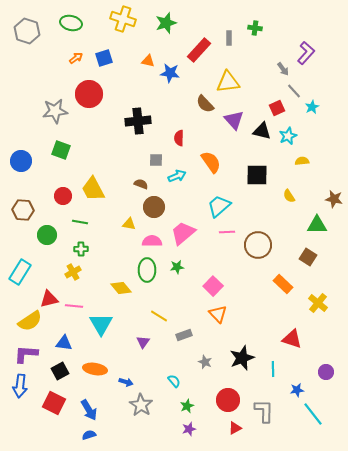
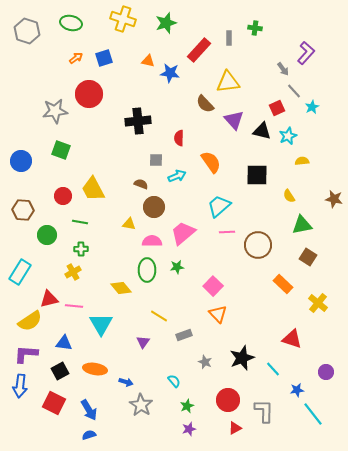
green triangle at (317, 225): moved 15 px left; rotated 10 degrees counterclockwise
cyan line at (273, 369): rotated 42 degrees counterclockwise
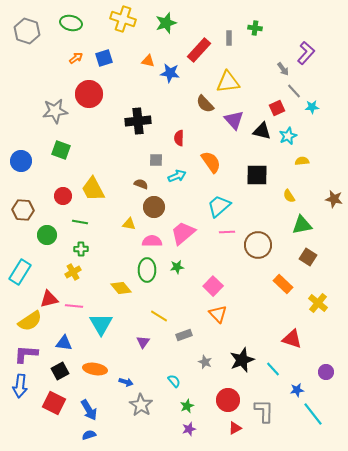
cyan star at (312, 107): rotated 24 degrees clockwise
black star at (242, 358): moved 2 px down
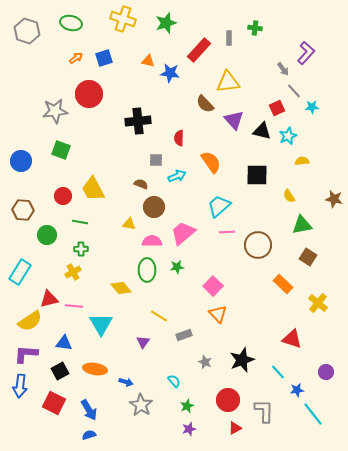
cyan line at (273, 369): moved 5 px right, 3 px down
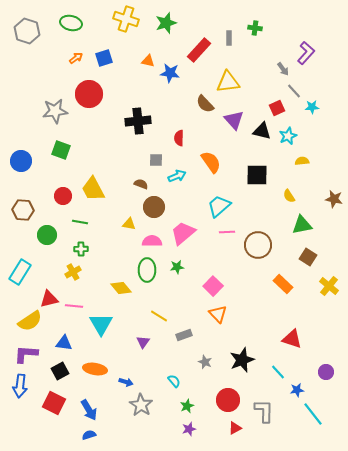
yellow cross at (123, 19): moved 3 px right
yellow cross at (318, 303): moved 11 px right, 17 px up
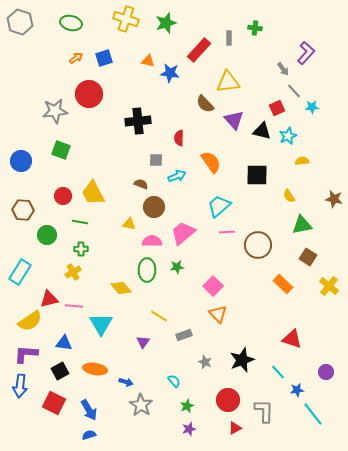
gray hexagon at (27, 31): moved 7 px left, 9 px up
yellow trapezoid at (93, 189): moved 4 px down
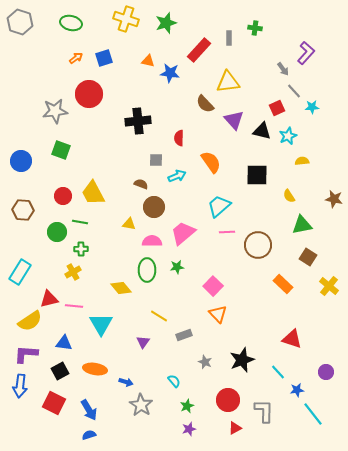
green circle at (47, 235): moved 10 px right, 3 px up
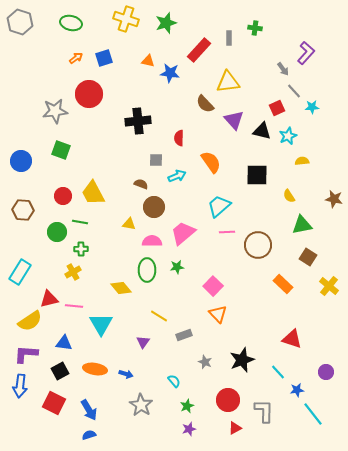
blue arrow at (126, 382): moved 8 px up
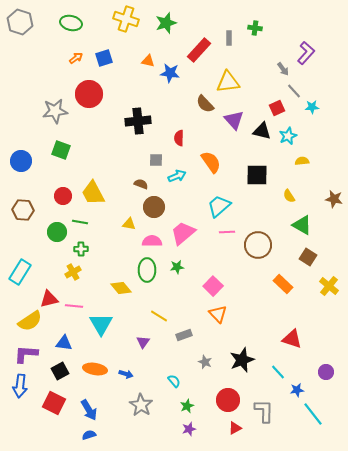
green triangle at (302, 225): rotated 40 degrees clockwise
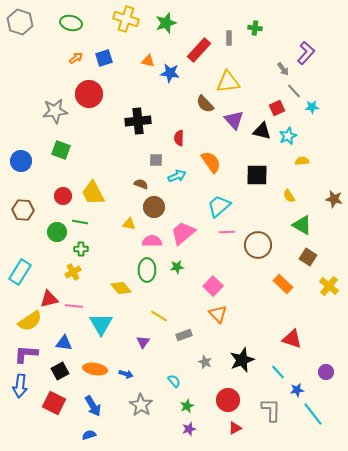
blue arrow at (89, 410): moved 4 px right, 4 px up
gray L-shape at (264, 411): moved 7 px right, 1 px up
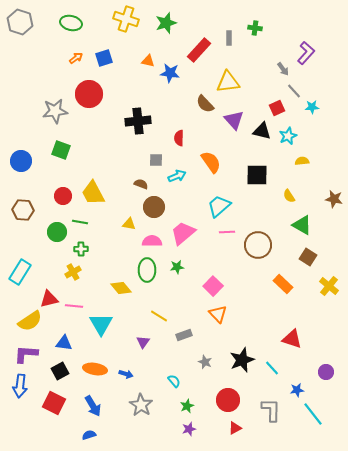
cyan line at (278, 372): moved 6 px left, 4 px up
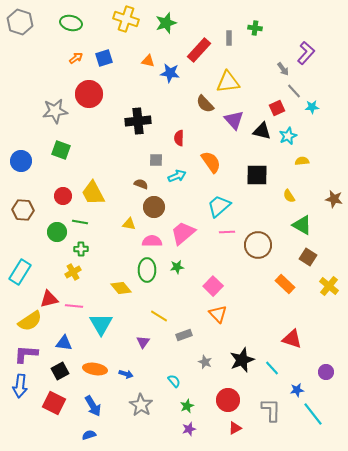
orange rectangle at (283, 284): moved 2 px right
